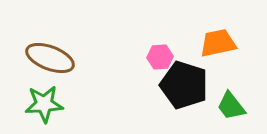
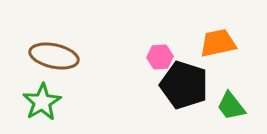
brown ellipse: moved 4 px right, 2 px up; rotated 9 degrees counterclockwise
green star: moved 2 px left, 2 px up; rotated 27 degrees counterclockwise
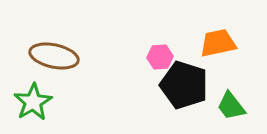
green star: moved 9 px left
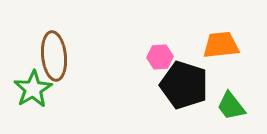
orange trapezoid: moved 3 px right, 2 px down; rotated 6 degrees clockwise
brown ellipse: rotated 72 degrees clockwise
green star: moved 13 px up
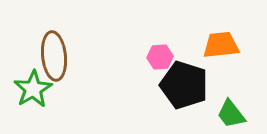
green trapezoid: moved 8 px down
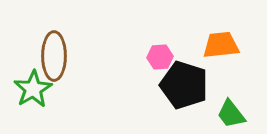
brown ellipse: rotated 6 degrees clockwise
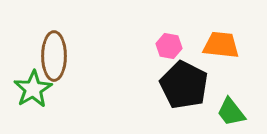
orange trapezoid: rotated 12 degrees clockwise
pink hexagon: moved 9 px right, 11 px up; rotated 15 degrees clockwise
black pentagon: rotated 9 degrees clockwise
green trapezoid: moved 2 px up
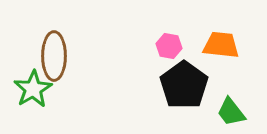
black pentagon: rotated 9 degrees clockwise
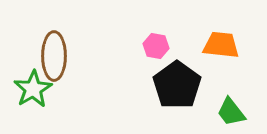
pink hexagon: moved 13 px left
black pentagon: moved 7 px left
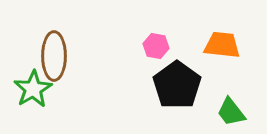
orange trapezoid: moved 1 px right
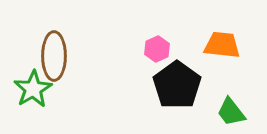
pink hexagon: moved 1 px right, 3 px down; rotated 25 degrees clockwise
